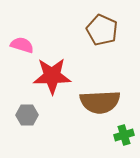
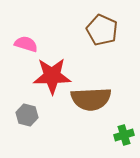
pink semicircle: moved 4 px right, 1 px up
brown semicircle: moved 9 px left, 3 px up
gray hexagon: rotated 15 degrees clockwise
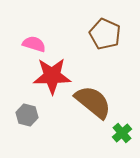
brown pentagon: moved 3 px right, 4 px down
pink semicircle: moved 8 px right
brown semicircle: moved 2 px right, 3 px down; rotated 138 degrees counterclockwise
green cross: moved 2 px left, 2 px up; rotated 24 degrees counterclockwise
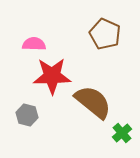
pink semicircle: rotated 15 degrees counterclockwise
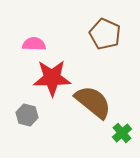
red star: moved 2 px down
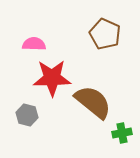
green cross: rotated 30 degrees clockwise
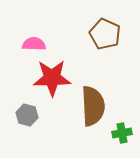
brown semicircle: moved 4 px down; rotated 48 degrees clockwise
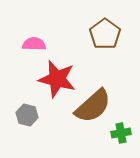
brown pentagon: rotated 12 degrees clockwise
red star: moved 5 px right, 1 px down; rotated 15 degrees clockwise
brown semicircle: rotated 51 degrees clockwise
green cross: moved 1 px left
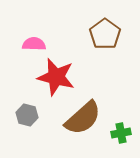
red star: moved 1 px left, 2 px up
brown semicircle: moved 10 px left, 12 px down
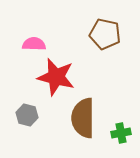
brown pentagon: rotated 24 degrees counterclockwise
brown semicircle: rotated 132 degrees clockwise
